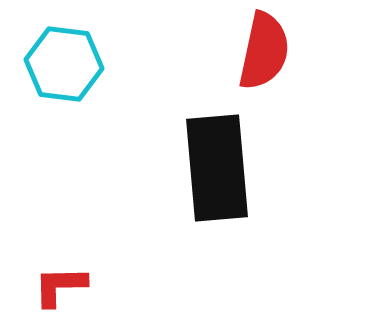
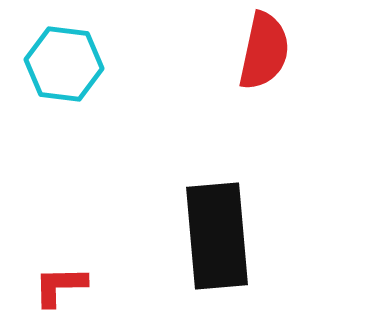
black rectangle: moved 68 px down
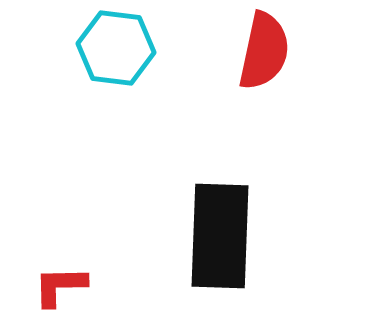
cyan hexagon: moved 52 px right, 16 px up
black rectangle: moved 3 px right; rotated 7 degrees clockwise
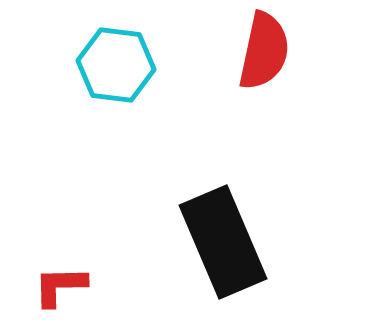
cyan hexagon: moved 17 px down
black rectangle: moved 3 px right, 6 px down; rotated 25 degrees counterclockwise
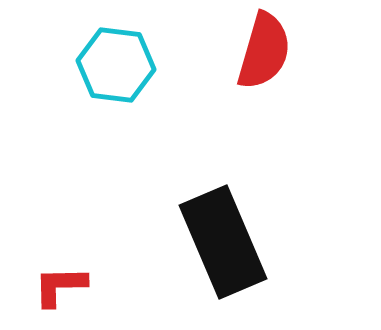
red semicircle: rotated 4 degrees clockwise
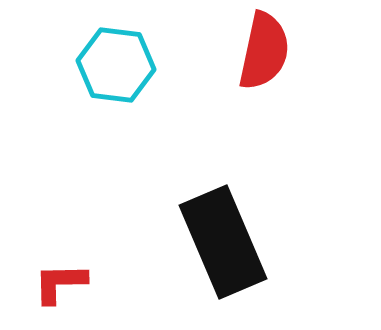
red semicircle: rotated 4 degrees counterclockwise
red L-shape: moved 3 px up
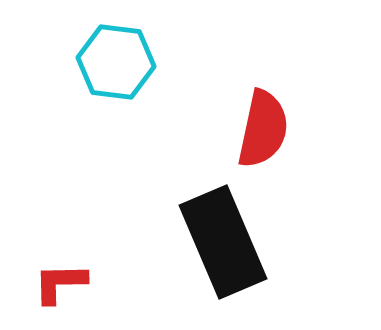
red semicircle: moved 1 px left, 78 px down
cyan hexagon: moved 3 px up
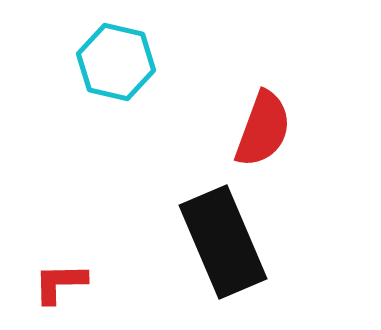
cyan hexagon: rotated 6 degrees clockwise
red semicircle: rotated 8 degrees clockwise
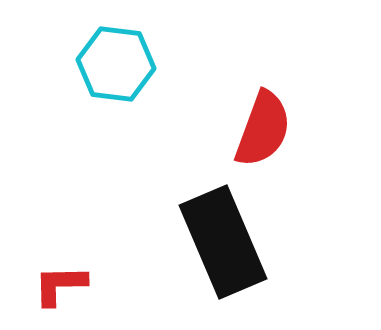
cyan hexagon: moved 2 px down; rotated 6 degrees counterclockwise
red L-shape: moved 2 px down
